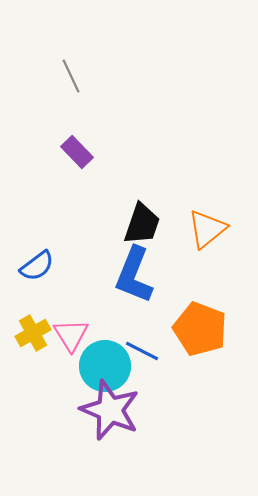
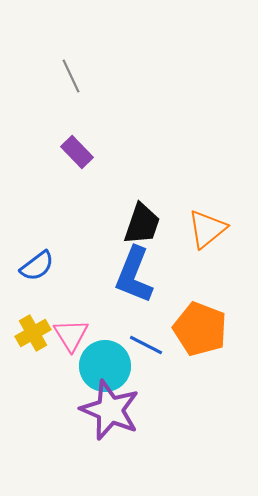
blue line: moved 4 px right, 6 px up
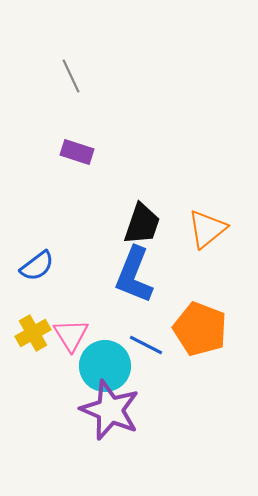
purple rectangle: rotated 28 degrees counterclockwise
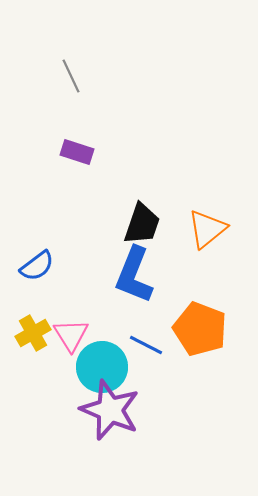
cyan circle: moved 3 px left, 1 px down
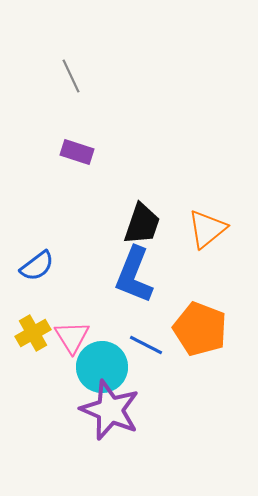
pink triangle: moved 1 px right, 2 px down
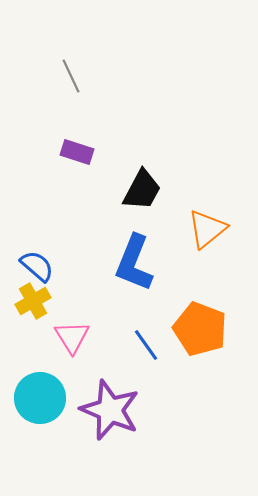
black trapezoid: moved 34 px up; rotated 9 degrees clockwise
blue semicircle: rotated 102 degrees counterclockwise
blue L-shape: moved 12 px up
yellow cross: moved 32 px up
blue line: rotated 28 degrees clockwise
cyan circle: moved 62 px left, 31 px down
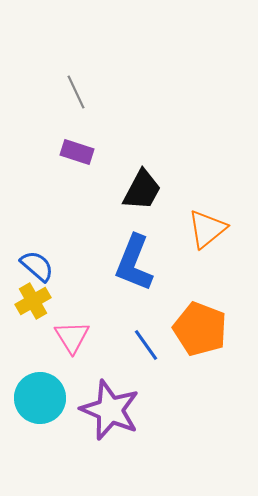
gray line: moved 5 px right, 16 px down
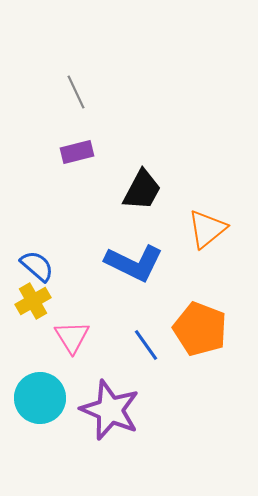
purple rectangle: rotated 32 degrees counterclockwise
blue L-shape: rotated 86 degrees counterclockwise
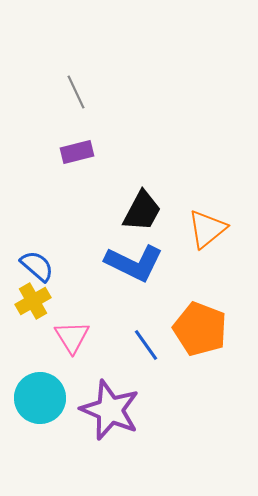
black trapezoid: moved 21 px down
